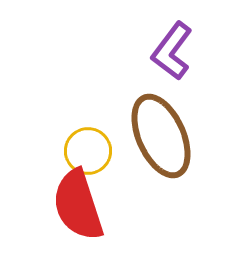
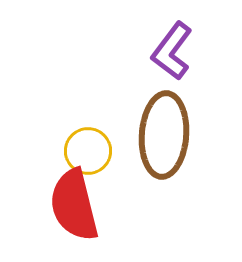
brown ellipse: moved 3 px right, 1 px up; rotated 28 degrees clockwise
red semicircle: moved 4 px left; rotated 4 degrees clockwise
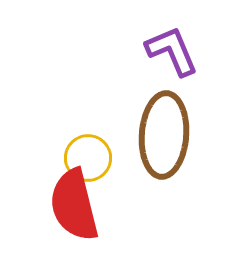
purple L-shape: rotated 120 degrees clockwise
yellow circle: moved 7 px down
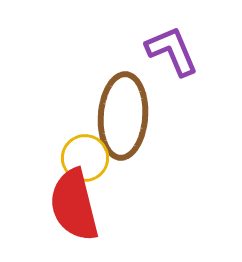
brown ellipse: moved 41 px left, 19 px up
yellow circle: moved 3 px left
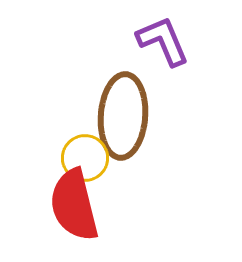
purple L-shape: moved 9 px left, 10 px up
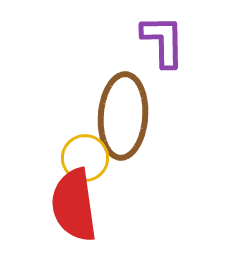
purple L-shape: rotated 22 degrees clockwise
red semicircle: rotated 6 degrees clockwise
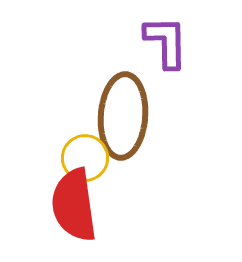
purple L-shape: moved 3 px right, 1 px down
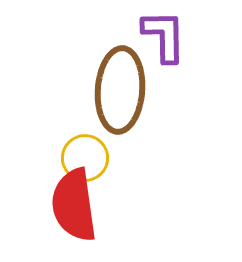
purple L-shape: moved 2 px left, 6 px up
brown ellipse: moved 3 px left, 26 px up
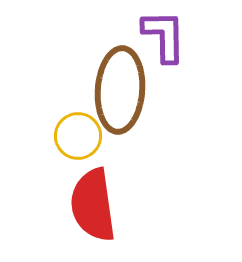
yellow circle: moved 7 px left, 22 px up
red semicircle: moved 19 px right
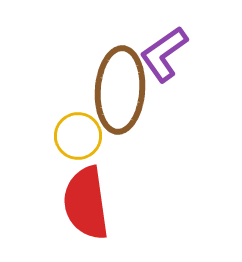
purple L-shape: moved 18 px down; rotated 124 degrees counterclockwise
red semicircle: moved 7 px left, 2 px up
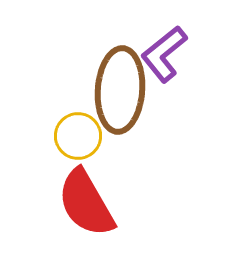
purple L-shape: rotated 4 degrees counterclockwise
red semicircle: rotated 22 degrees counterclockwise
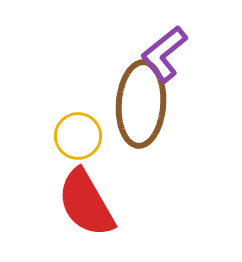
brown ellipse: moved 21 px right, 14 px down
